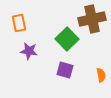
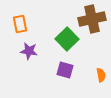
orange rectangle: moved 1 px right, 1 px down
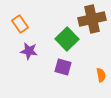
orange rectangle: rotated 24 degrees counterclockwise
purple square: moved 2 px left, 3 px up
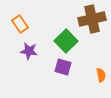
green square: moved 1 px left, 2 px down
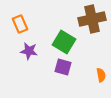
orange rectangle: rotated 12 degrees clockwise
green square: moved 2 px left, 1 px down; rotated 15 degrees counterclockwise
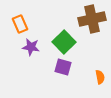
green square: rotated 15 degrees clockwise
purple star: moved 2 px right, 4 px up
orange semicircle: moved 1 px left, 2 px down
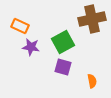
orange rectangle: moved 2 px down; rotated 42 degrees counterclockwise
green square: moved 1 px left; rotated 15 degrees clockwise
orange semicircle: moved 8 px left, 4 px down
